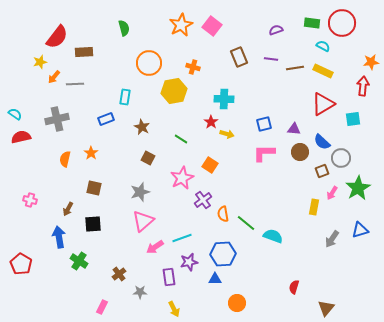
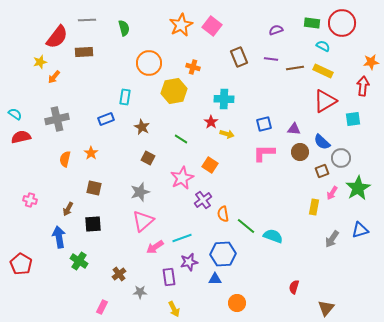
gray line at (75, 84): moved 12 px right, 64 px up
red triangle at (323, 104): moved 2 px right, 3 px up
green line at (246, 223): moved 3 px down
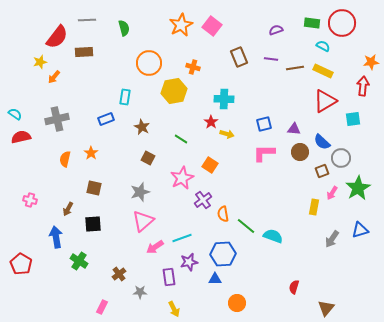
blue arrow at (59, 237): moved 3 px left
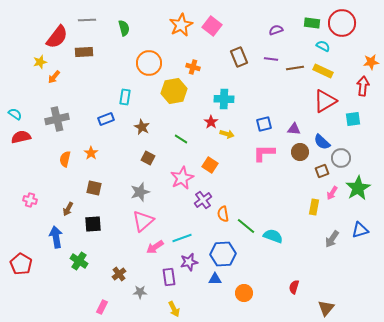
orange circle at (237, 303): moved 7 px right, 10 px up
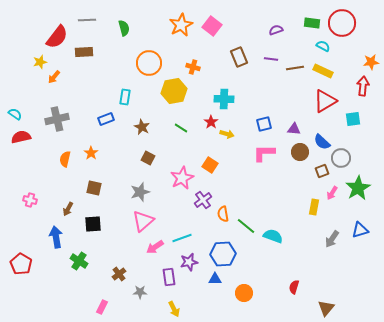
green line at (181, 139): moved 11 px up
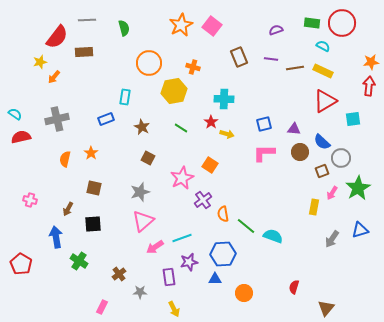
red arrow at (363, 86): moved 6 px right
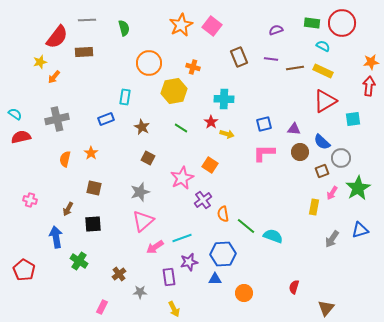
red pentagon at (21, 264): moved 3 px right, 6 px down
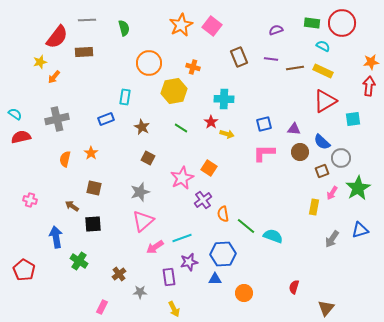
orange square at (210, 165): moved 1 px left, 3 px down
brown arrow at (68, 209): moved 4 px right, 3 px up; rotated 96 degrees clockwise
